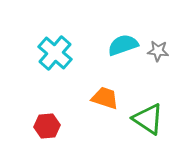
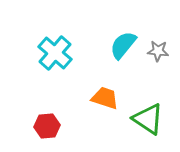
cyan semicircle: rotated 32 degrees counterclockwise
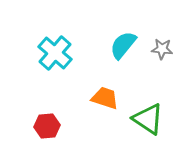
gray star: moved 4 px right, 2 px up
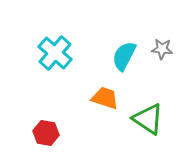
cyan semicircle: moved 1 px right, 11 px down; rotated 12 degrees counterclockwise
red hexagon: moved 1 px left, 7 px down; rotated 15 degrees clockwise
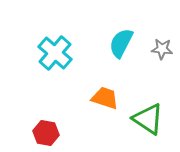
cyan semicircle: moved 3 px left, 13 px up
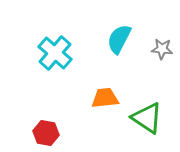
cyan semicircle: moved 2 px left, 4 px up
orange trapezoid: rotated 24 degrees counterclockwise
green triangle: moved 1 px left, 1 px up
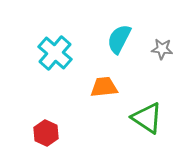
orange trapezoid: moved 1 px left, 11 px up
red hexagon: rotated 15 degrees clockwise
